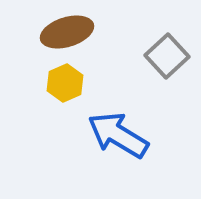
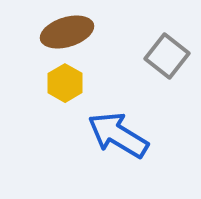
gray square: rotated 9 degrees counterclockwise
yellow hexagon: rotated 6 degrees counterclockwise
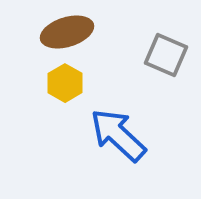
gray square: moved 1 px left, 1 px up; rotated 15 degrees counterclockwise
blue arrow: rotated 12 degrees clockwise
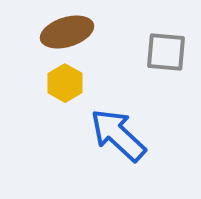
gray square: moved 3 px up; rotated 18 degrees counterclockwise
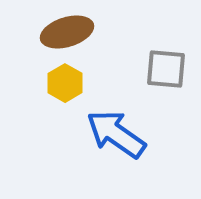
gray square: moved 17 px down
blue arrow: moved 2 px left, 1 px up; rotated 8 degrees counterclockwise
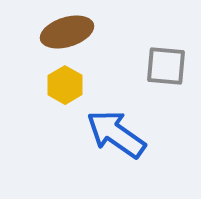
gray square: moved 3 px up
yellow hexagon: moved 2 px down
